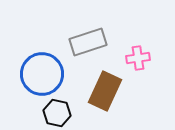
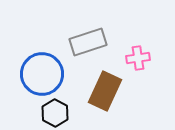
black hexagon: moved 2 px left; rotated 16 degrees clockwise
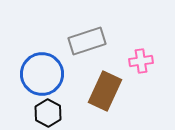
gray rectangle: moved 1 px left, 1 px up
pink cross: moved 3 px right, 3 px down
black hexagon: moved 7 px left
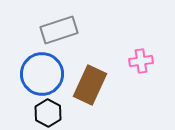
gray rectangle: moved 28 px left, 11 px up
brown rectangle: moved 15 px left, 6 px up
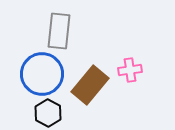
gray rectangle: moved 1 px down; rotated 66 degrees counterclockwise
pink cross: moved 11 px left, 9 px down
brown rectangle: rotated 15 degrees clockwise
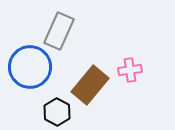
gray rectangle: rotated 18 degrees clockwise
blue circle: moved 12 px left, 7 px up
black hexagon: moved 9 px right, 1 px up
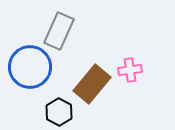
brown rectangle: moved 2 px right, 1 px up
black hexagon: moved 2 px right
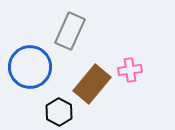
gray rectangle: moved 11 px right
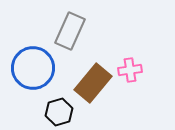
blue circle: moved 3 px right, 1 px down
brown rectangle: moved 1 px right, 1 px up
black hexagon: rotated 16 degrees clockwise
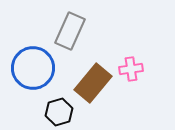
pink cross: moved 1 px right, 1 px up
